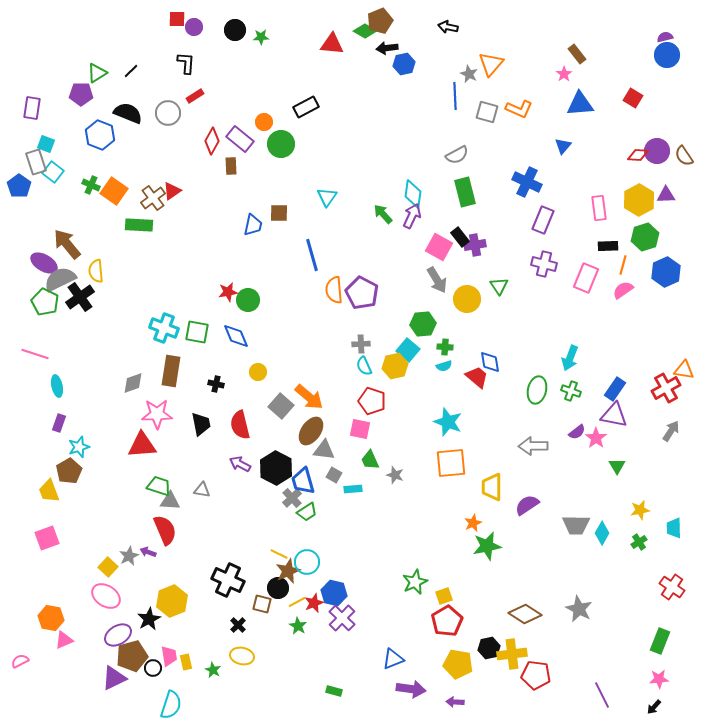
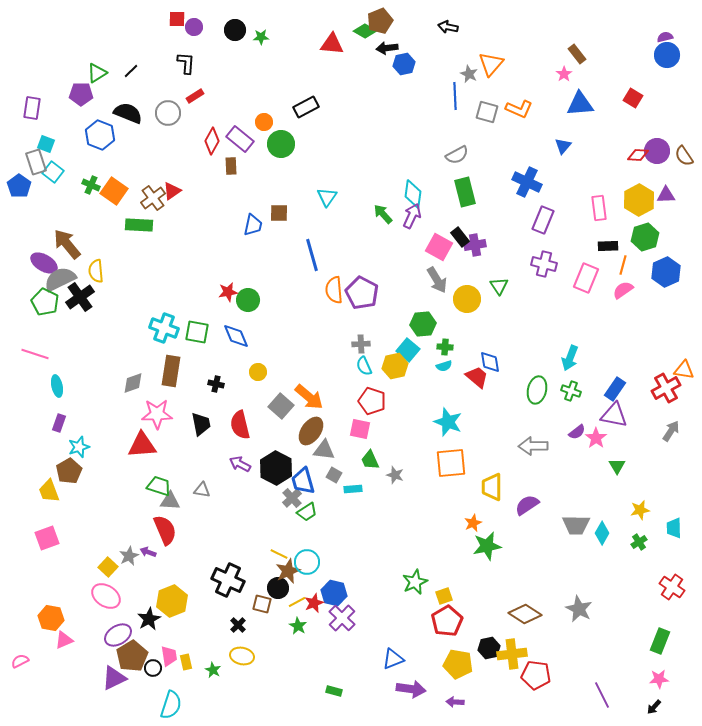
brown pentagon at (132, 656): rotated 16 degrees counterclockwise
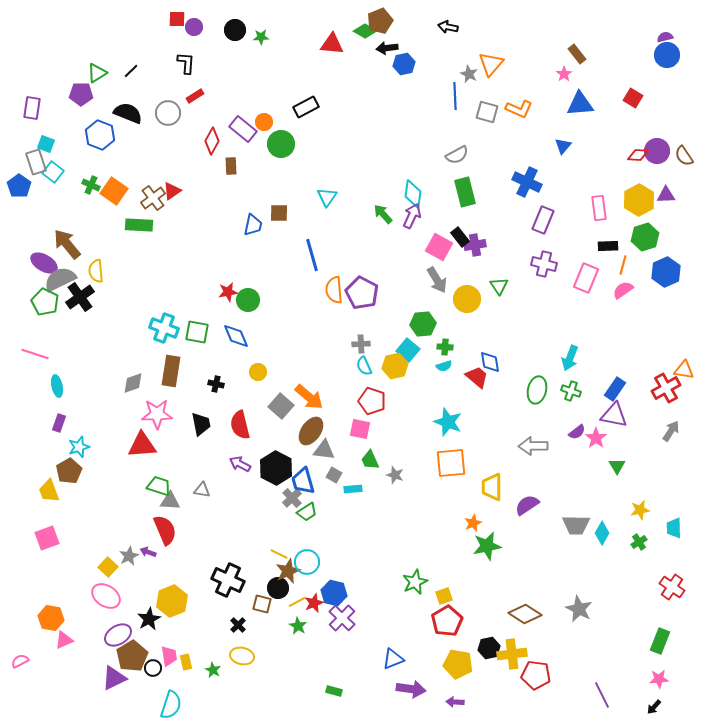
purple rectangle at (240, 139): moved 3 px right, 10 px up
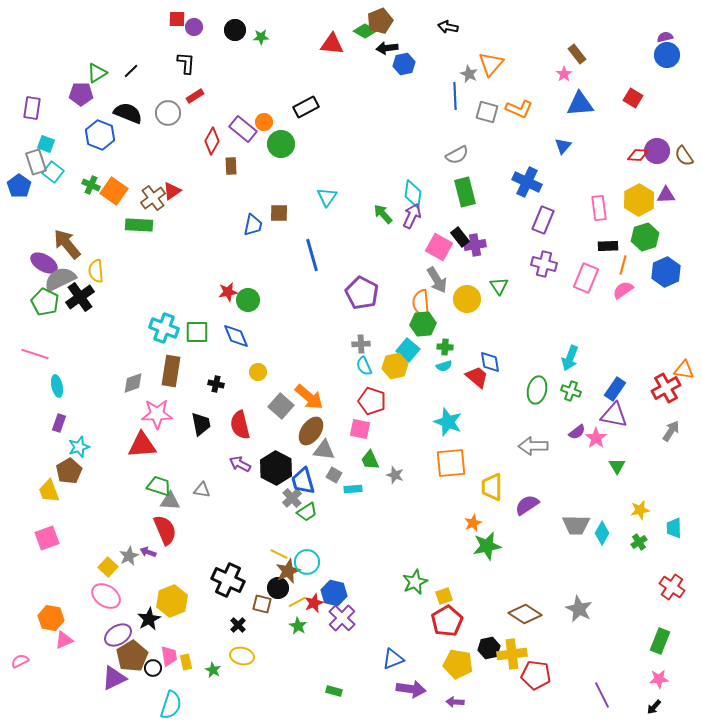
orange semicircle at (334, 290): moved 87 px right, 13 px down
green square at (197, 332): rotated 10 degrees counterclockwise
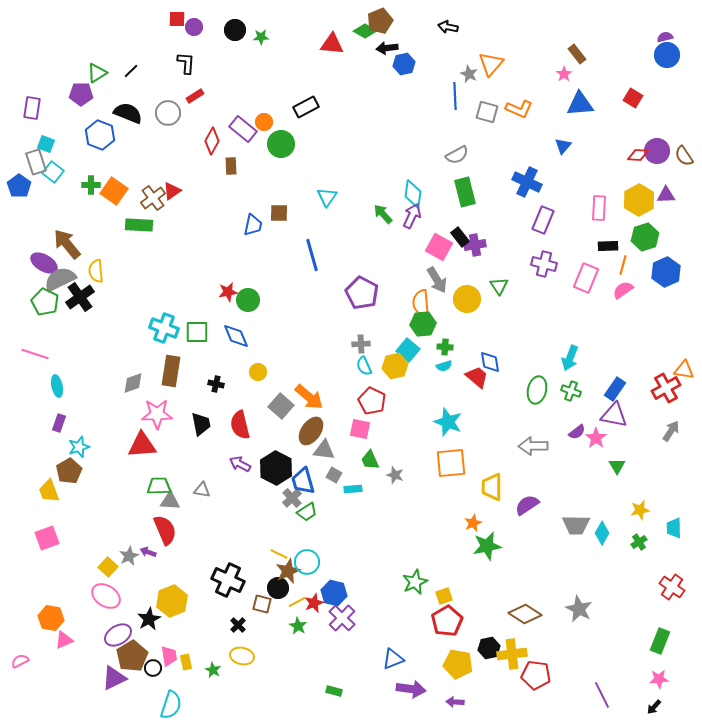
green cross at (91, 185): rotated 24 degrees counterclockwise
pink rectangle at (599, 208): rotated 10 degrees clockwise
red pentagon at (372, 401): rotated 8 degrees clockwise
green trapezoid at (159, 486): rotated 20 degrees counterclockwise
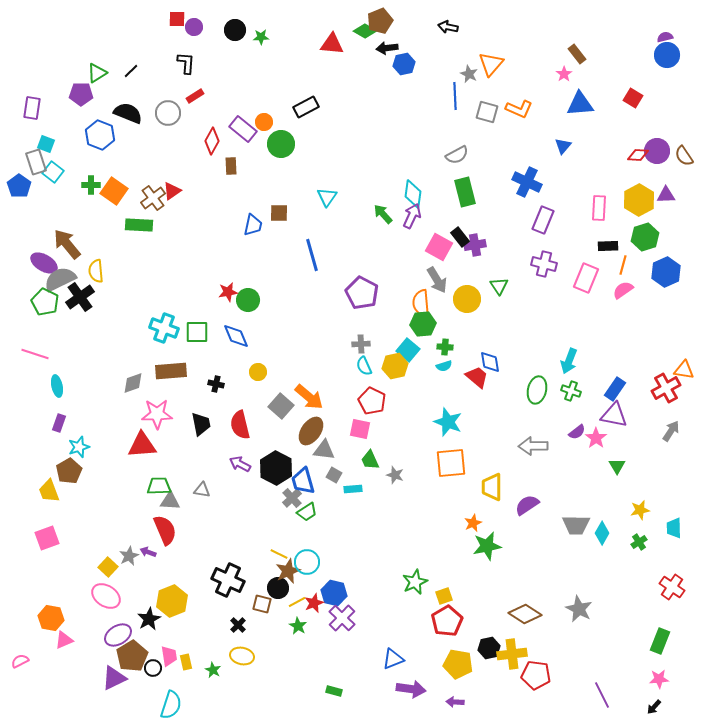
cyan arrow at (570, 358): moved 1 px left, 3 px down
brown rectangle at (171, 371): rotated 76 degrees clockwise
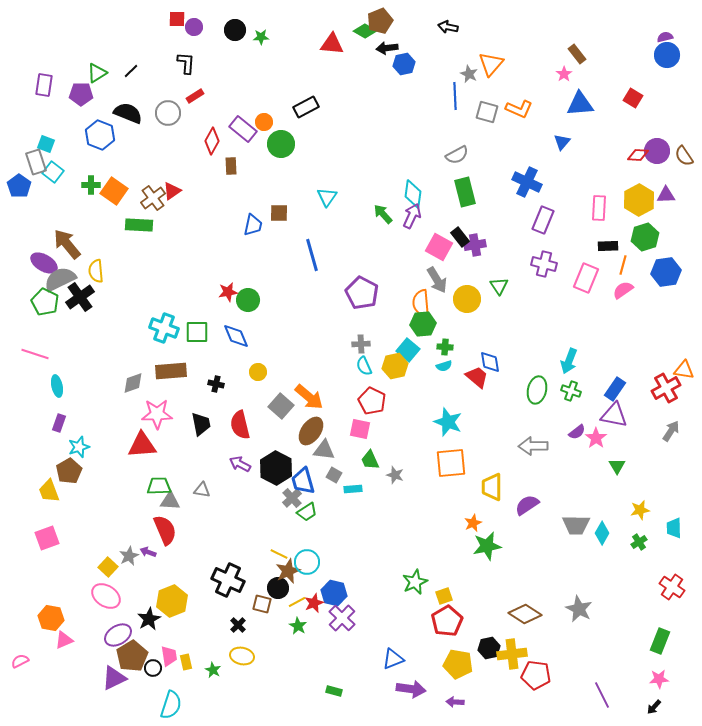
purple rectangle at (32, 108): moved 12 px right, 23 px up
blue triangle at (563, 146): moved 1 px left, 4 px up
blue hexagon at (666, 272): rotated 16 degrees clockwise
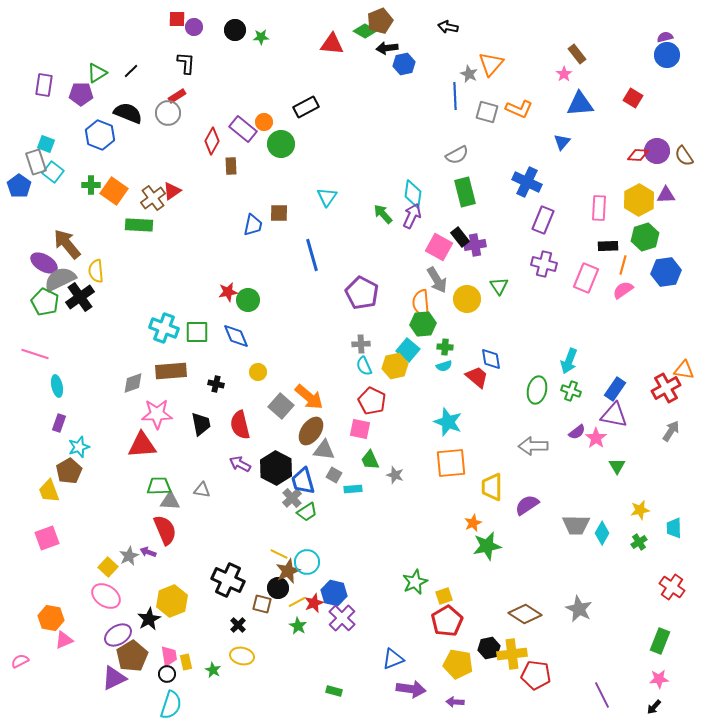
red rectangle at (195, 96): moved 18 px left
blue diamond at (490, 362): moved 1 px right, 3 px up
black circle at (153, 668): moved 14 px right, 6 px down
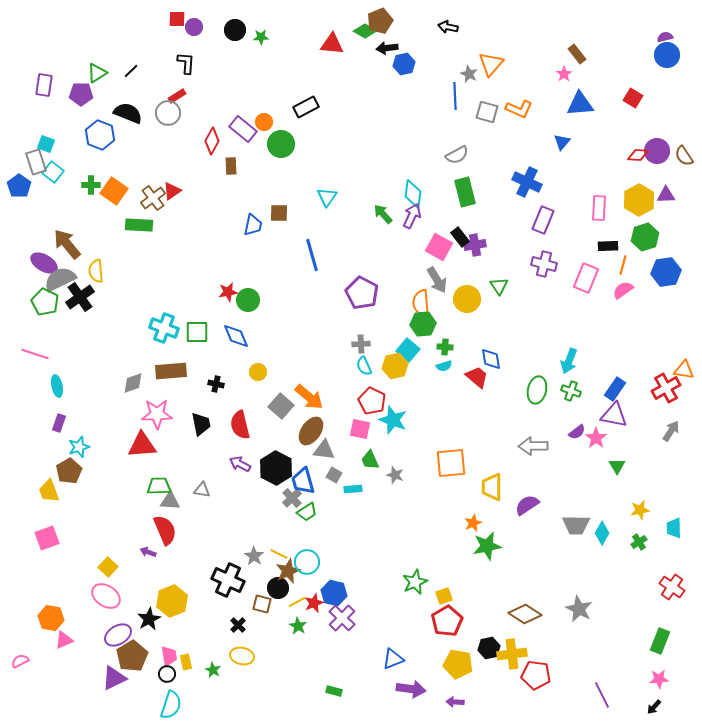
cyan star at (448, 422): moved 55 px left, 2 px up
gray star at (129, 556): moved 125 px right; rotated 12 degrees counterclockwise
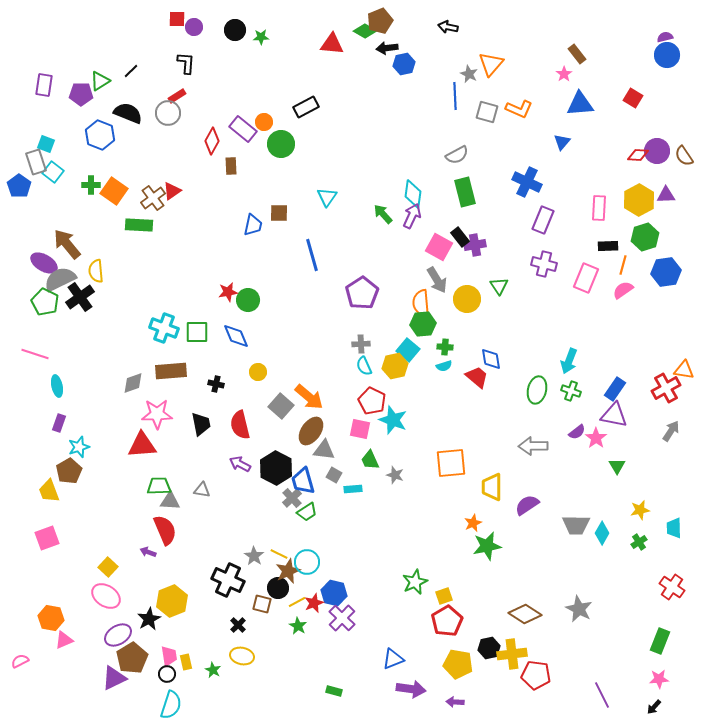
green triangle at (97, 73): moved 3 px right, 8 px down
purple pentagon at (362, 293): rotated 12 degrees clockwise
brown pentagon at (132, 656): moved 2 px down
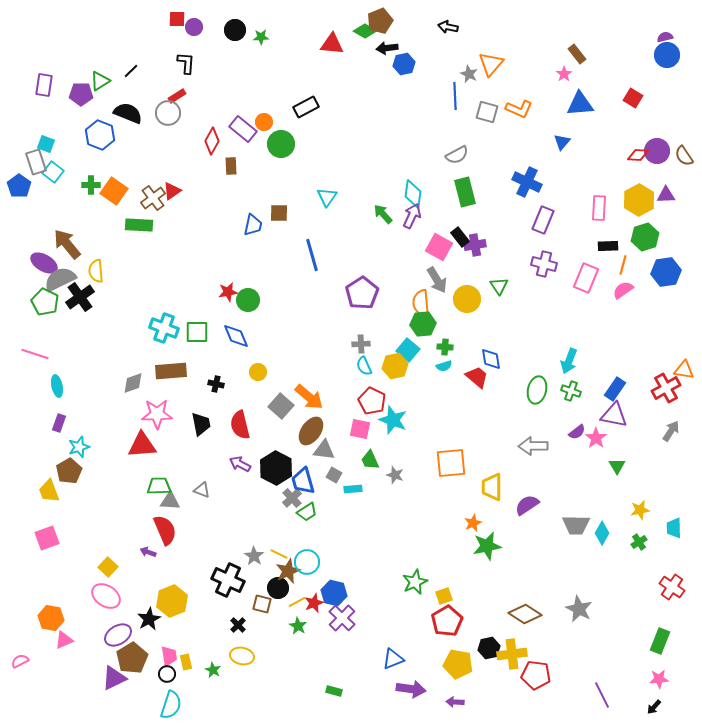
gray triangle at (202, 490): rotated 12 degrees clockwise
